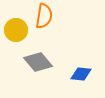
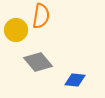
orange semicircle: moved 3 px left
blue diamond: moved 6 px left, 6 px down
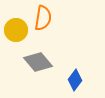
orange semicircle: moved 2 px right, 2 px down
blue diamond: rotated 60 degrees counterclockwise
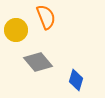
orange semicircle: moved 3 px right, 1 px up; rotated 30 degrees counterclockwise
blue diamond: moved 1 px right; rotated 20 degrees counterclockwise
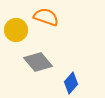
orange semicircle: rotated 50 degrees counterclockwise
blue diamond: moved 5 px left, 3 px down; rotated 25 degrees clockwise
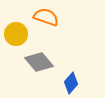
yellow circle: moved 4 px down
gray diamond: moved 1 px right
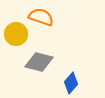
orange semicircle: moved 5 px left
gray diamond: rotated 36 degrees counterclockwise
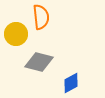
orange semicircle: rotated 65 degrees clockwise
blue diamond: rotated 20 degrees clockwise
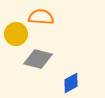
orange semicircle: rotated 80 degrees counterclockwise
gray diamond: moved 1 px left, 3 px up
